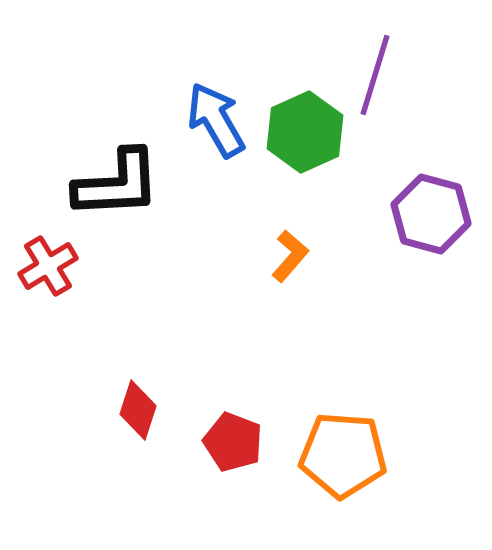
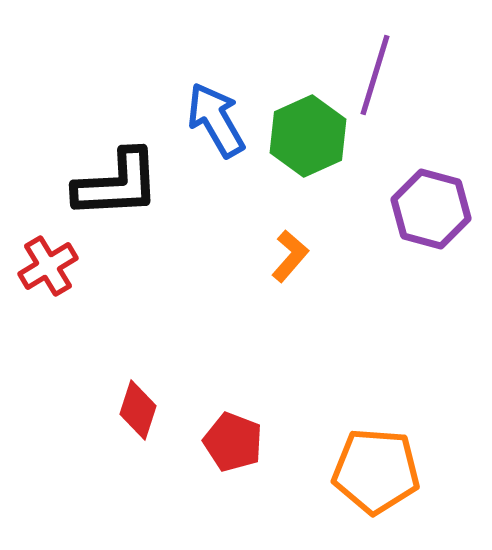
green hexagon: moved 3 px right, 4 px down
purple hexagon: moved 5 px up
orange pentagon: moved 33 px right, 16 px down
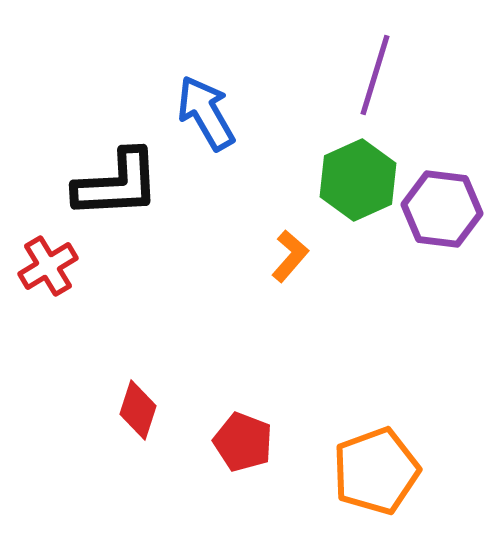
blue arrow: moved 10 px left, 7 px up
green hexagon: moved 50 px right, 44 px down
purple hexagon: moved 11 px right; rotated 8 degrees counterclockwise
red pentagon: moved 10 px right
orange pentagon: rotated 24 degrees counterclockwise
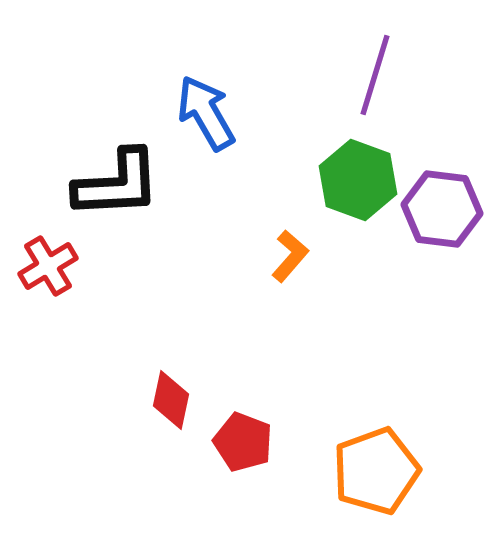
green hexagon: rotated 16 degrees counterclockwise
red diamond: moved 33 px right, 10 px up; rotated 6 degrees counterclockwise
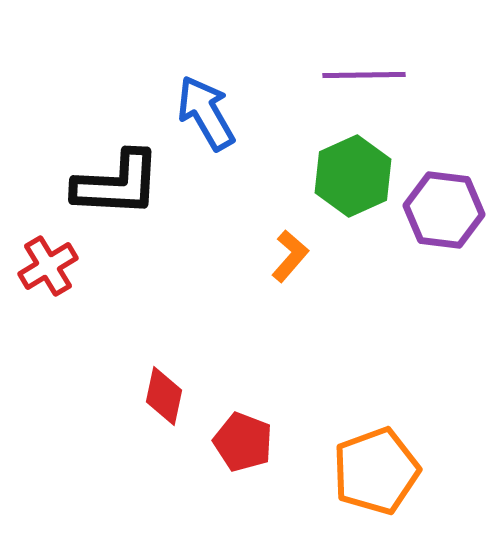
purple line: moved 11 px left; rotated 72 degrees clockwise
green hexagon: moved 5 px left, 4 px up; rotated 16 degrees clockwise
black L-shape: rotated 6 degrees clockwise
purple hexagon: moved 2 px right, 1 px down
red diamond: moved 7 px left, 4 px up
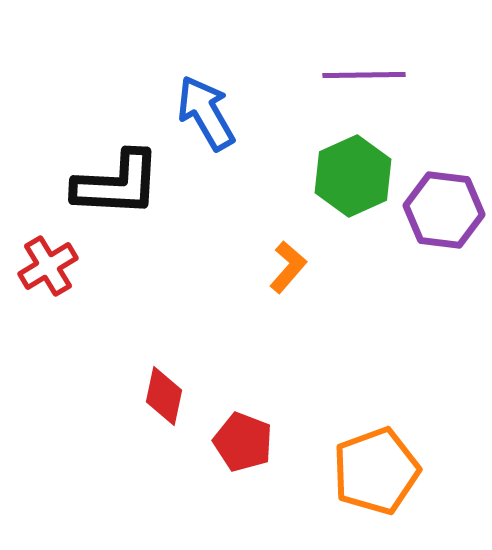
orange L-shape: moved 2 px left, 11 px down
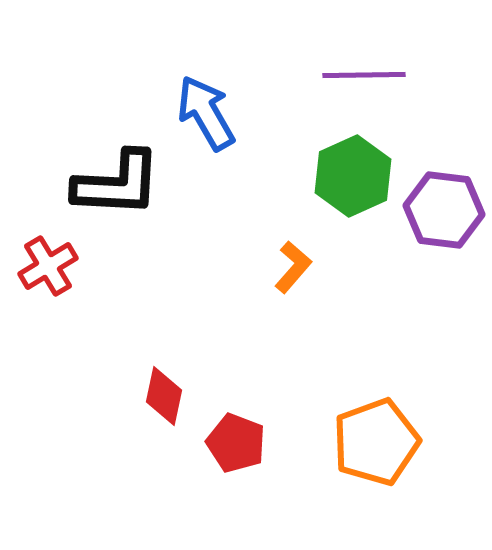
orange L-shape: moved 5 px right
red pentagon: moved 7 px left, 1 px down
orange pentagon: moved 29 px up
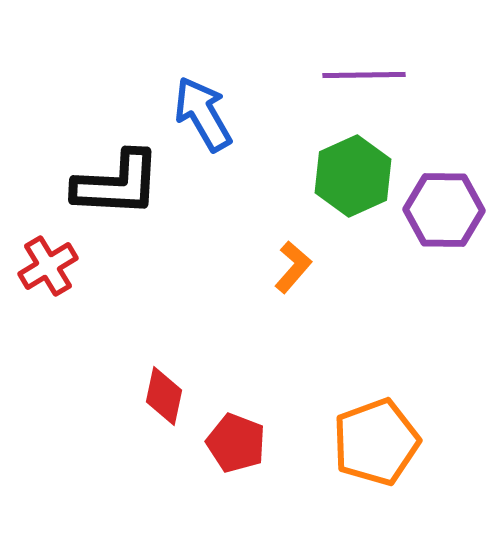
blue arrow: moved 3 px left, 1 px down
purple hexagon: rotated 6 degrees counterclockwise
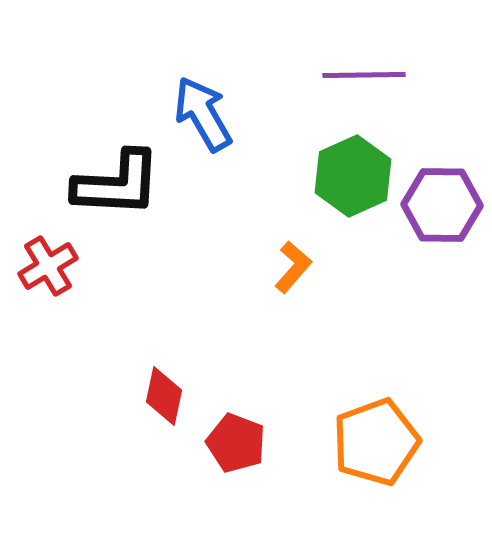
purple hexagon: moved 2 px left, 5 px up
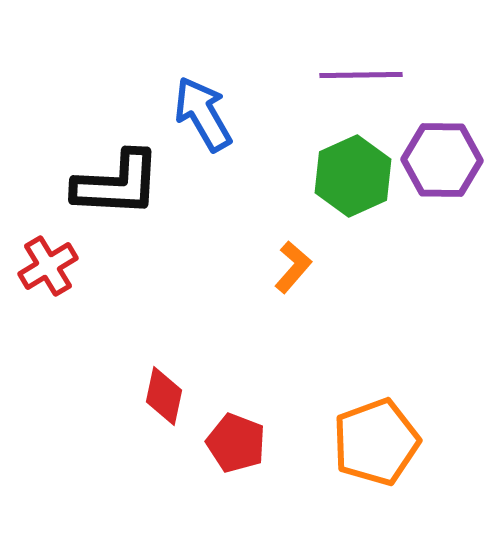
purple line: moved 3 px left
purple hexagon: moved 45 px up
